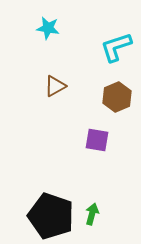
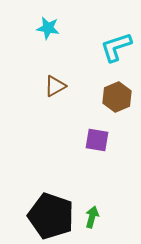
green arrow: moved 3 px down
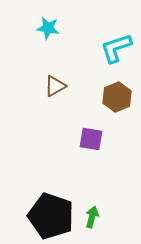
cyan L-shape: moved 1 px down
purple square: moved 6 px left, 1 px up
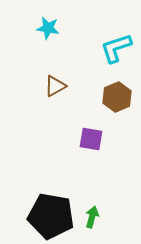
black pentagon: rotated 9 degrees counterclockwise
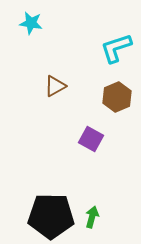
cyan star: moved 17 px left, 5 px up
purple square: rotated 20 degrees clockwise
black pentagon: rotated 9 degrees counterclockwise
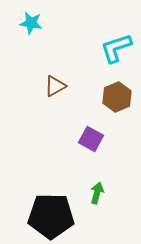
green arrow: moved 5 px right, 24 px up
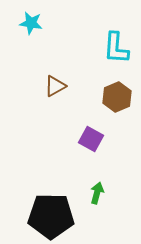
cyan L-shape: rotated 68 degrees counterclockwise
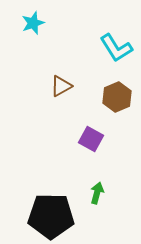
cyan star: moved 2 px right; rotated 30 degrees counterclockwise
cyan L-shape: rotated 36 degrees counterclockwise
brown triangle: moved 6 px right
